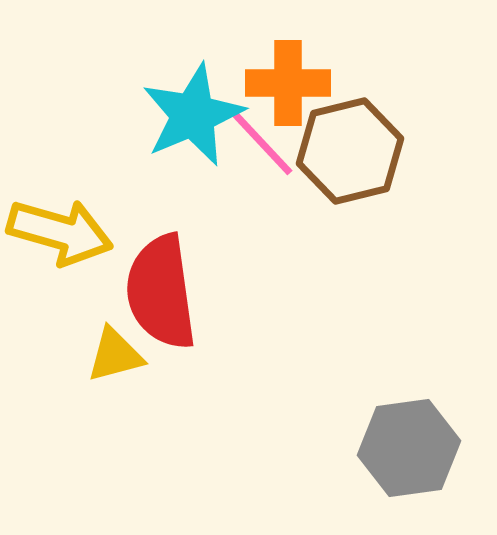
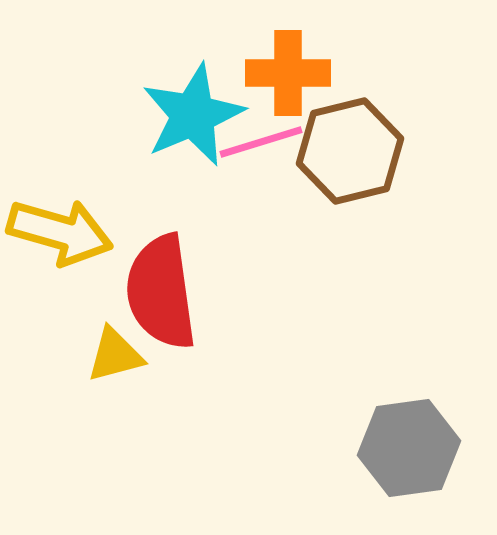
orange cross: moved 10 px up
pink line: rotated 64 degrees counterclockwise
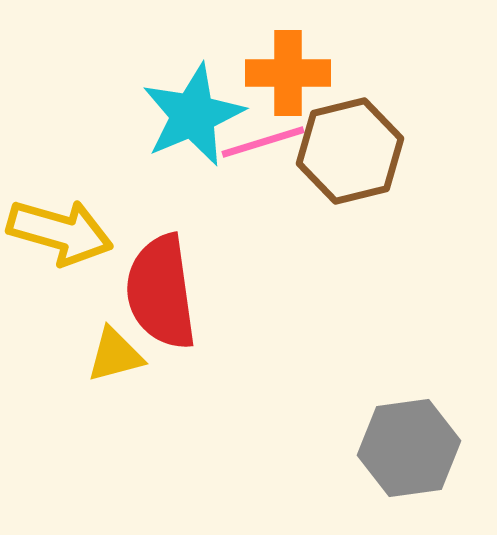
pink line: moved 2 px right
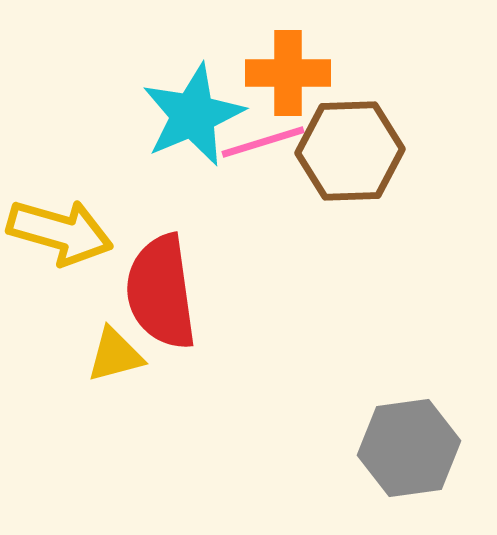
brown hexagon: rotated 12 degrees clockwise
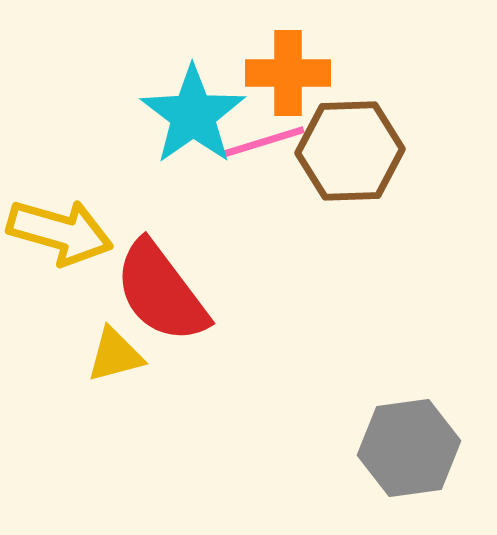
cyan star: rotated 12 degrees counterclockwise
red semicircle: rotated 29 degrees counterclockwise
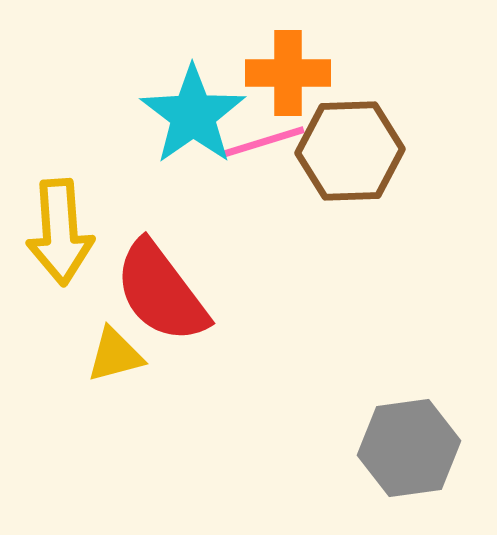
yellow arrow: rotated 70 degrees clockwise
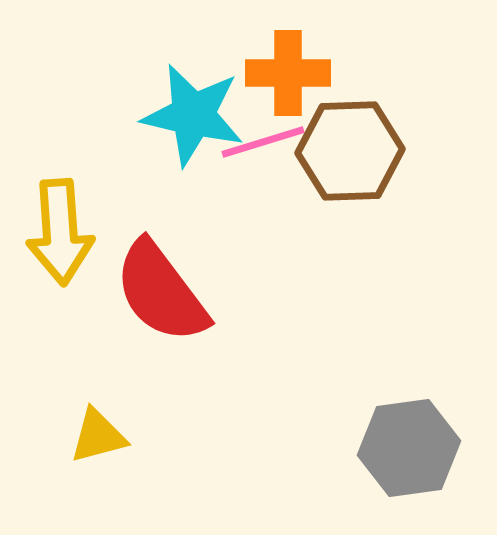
cyan star: rotated 24 degrees counterclockwise
yellow triangle: moved 17 px left, 81 px down
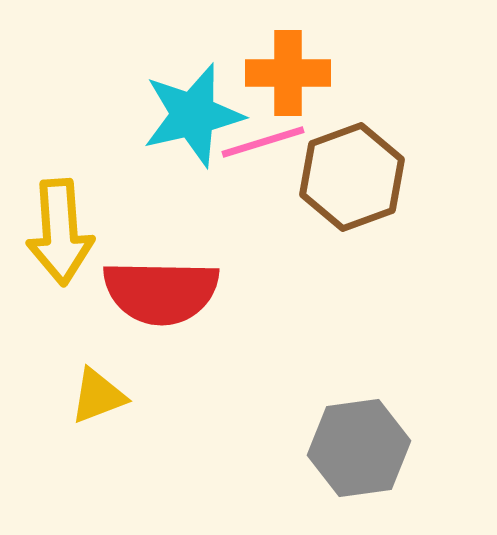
cyan star: rotated 26 degrees counterclockwise
brown hexagon: moved 2 px right, 26 px down; rotated 18 degrees counterclockwise
red semicircle: rotated 52 degrees counterclockwise
yellow triangle: moved 40 px up; rotated 6 degrees counterclockwise
gray hexagon: moved 50 px left
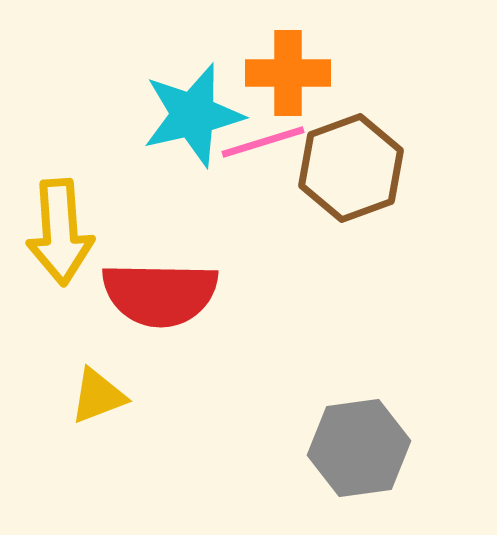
brown hexagon: moved 1 px left, 9 px up
red semicircle: moved 1 px left, 2 px down
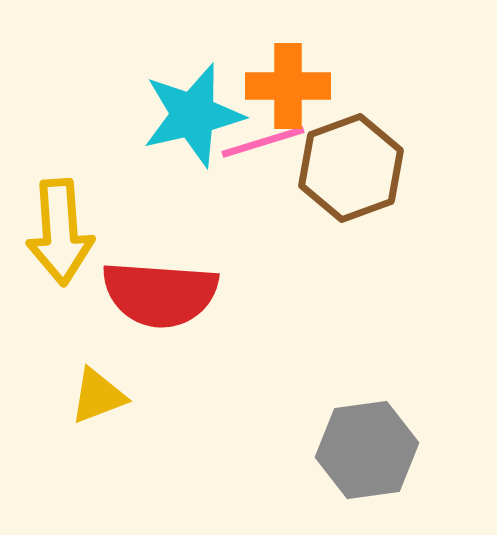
orange cross: moved 13 px down
red semicircle: rotated 3 degrees clockwise
gray hexagon: moved 8 px right, 2 px down
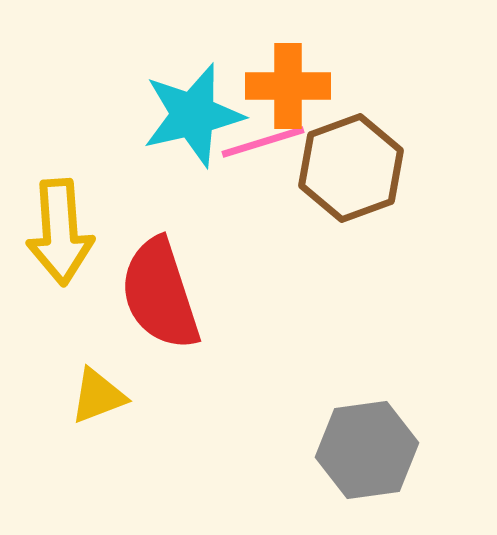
red semicircle: rotated 68 degrees clockwise
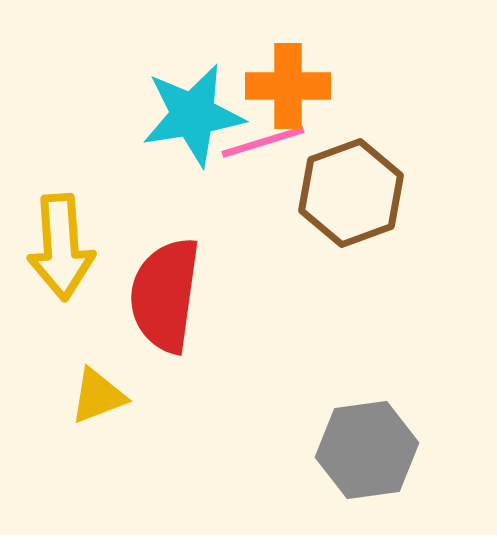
cyan star: rotated 4 degrees clockwise
brown hexagon: moved 25 px down
yellow arrow: moved 1 px right, 15 px down
red semicircle: moved 5 px right, 1 px down; rotated 26 degrees clockwise
